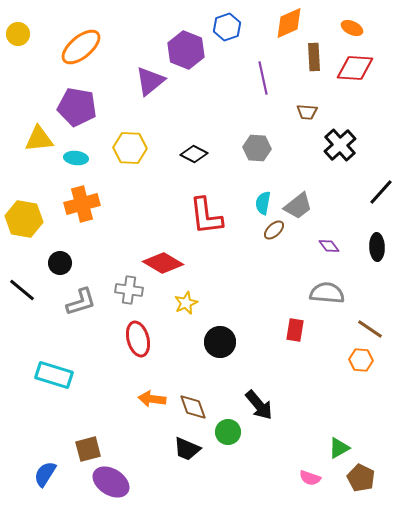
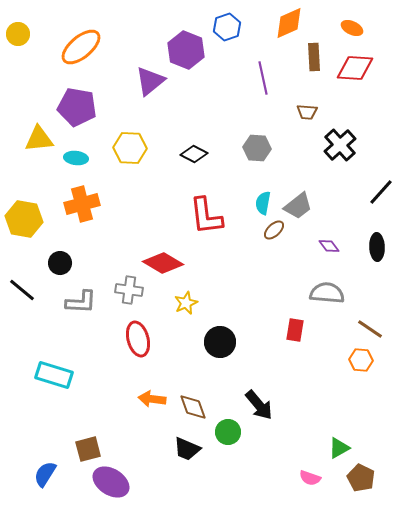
gray L-shape at (81, 302): rotated 20 degrees clockwise
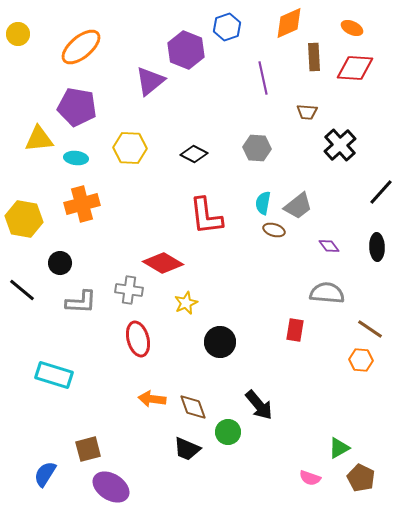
brown ellipse at (274, 230): rotated 60 degrees clockwise
purple ellipse at (111, 482): moved 5 px down
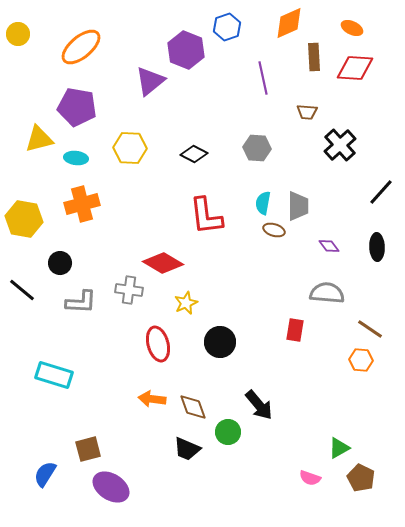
yellow triangle at (39, 139): rotated 8 degrees counterclockwise
gray trapezoid at (298, 206): rotated 52 degrees counterclockwise
red ellipse at (138, 339): moved 20 px right, 5 px down
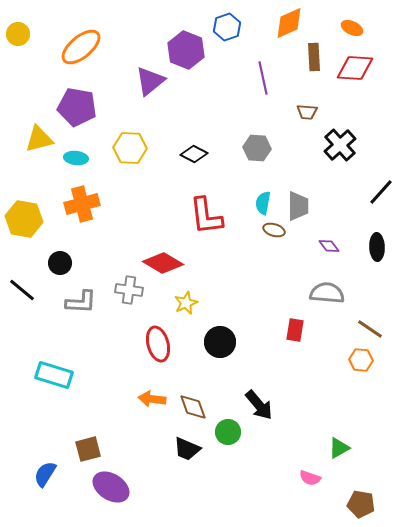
brown pentagon at (361, 478): moved 26 px down; rotated 16 degrees counterclockwise
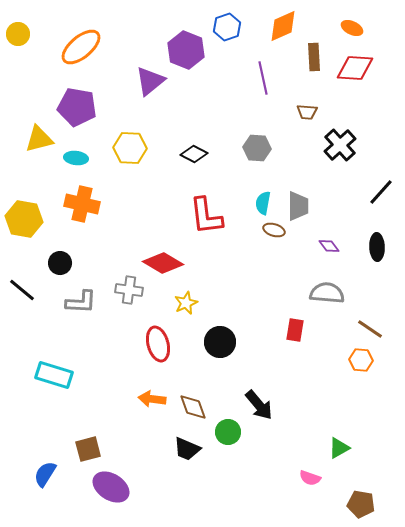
orange diamond at (289, 23): moved 6 px left, 3 px down
orange cross at (82, 204): rotated 28 degrees clockwise
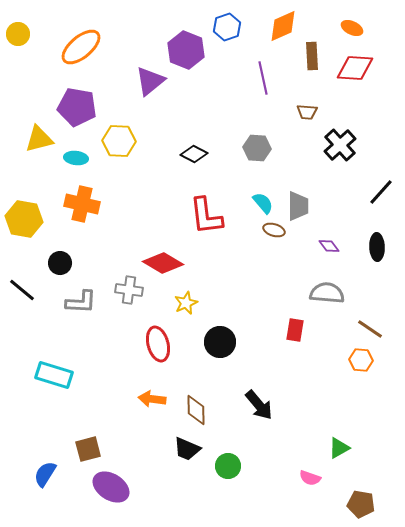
brown rectangle at (314, 57): moved 2 px left, 1 px up
yellow hexagon at (130, 148): moved 11 px left, 7 px up
cyan semicircle at (263, 203): rotated 130 degrees clockwise
brown diamond at (193, 407): moved 3 px right, 3 px down; rotated 20 degrees clockwise
green circle at (228, 432): moved 34 px down
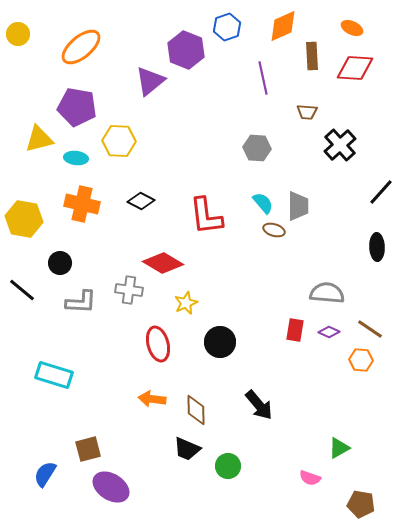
black diamond at (194, 154): moved 53 px left, 47 px down
purple diamond at (329, 246): moved 86 px down; rotated 30 degrees counterclockwise
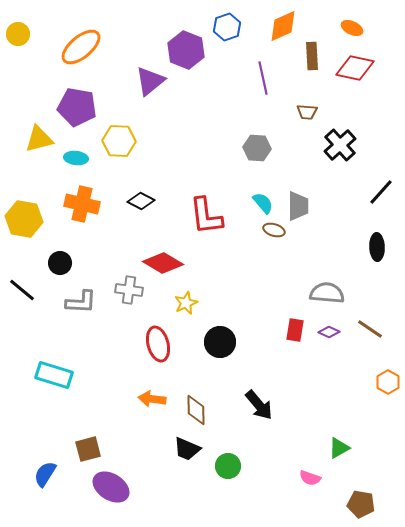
red diamond at (355, 68): rotated 9 degrees clockwise
orange hexagon at (361, 360): moved 27 px right, 22 px down; rotated 25 degrees clockwise
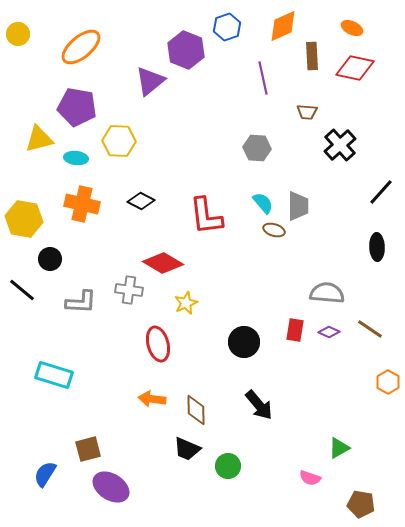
black circle at (60, 263): moved 10 px left, 4 px up
black circle at (220, 342): moved 24 px right
